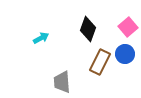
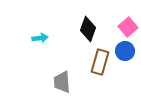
cyan arrow: moved 1 px left; rotated 21 degrees clockwise
blue circle: moved 3 px up
brown rectangle: rotated 10 degrees counterclockwise
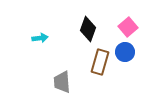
blue circle: moved 1 px down
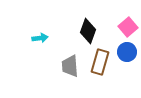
black diamond: moved 2 px down
blue circle: moved 2 px right
gray trapezoid: moved 8 px right, 16 px up
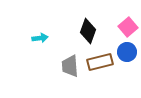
brown rectangle: rotated 60 degrees clockwise
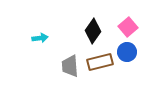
black diamond: moved 5 px right; rotated 15 degrees clockwise
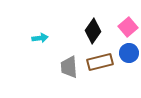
blue circle: moved 2 px right, 1 px down
gray trapezoid: moved 1 px left, 1 px down
